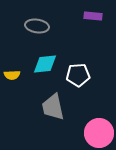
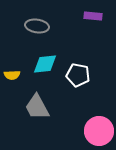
white pentagon: rotated 15 degrees clockwise
gray trapezoid: moved 16 px left; rotated 16 degrees counterclockwise
pink circle: moved 2 px up
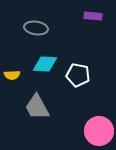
gray ellipse: moved 1 px left, 2 px down
cyan diamond: rotated 10 degrees clockwise
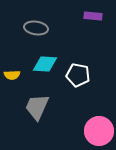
gray trapezoid: rotated 52 degrees clockwise
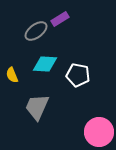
purple rectangle: moved 33 px left, 3 px down; rotated 36 degrees counterclockwise
gray ellipse: moved 3 px down; rotated 45 degrees counterclockwise
yellow semicircle: rotated 70 degrees clockwise
pink circle: moved 1 px down
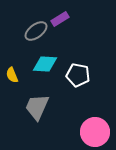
pink circle: moved 4 px left
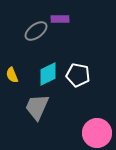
purple rectangle: rotated 30 degrees clockwise
cyan diamond: moved 3 px right, 10 px down; rotated 30 degrees counterclockwise
pink circle: moved 2 px right, 1 px down
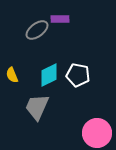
gray ellipse: moved 1 px right, 1 px up
cyan diamond: moved 1 px right, 1 px down
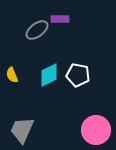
gray trapezoid: moved 15 px left, 23 px down
pink circle: moved 1 px left, 3 px up
